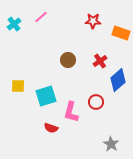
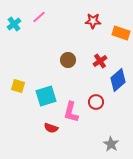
pink line: moved 2 px left
yellow square: rotated 16 degrees clockwise
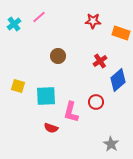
brown circle: moved 10 px left, 4 px up
cyan square: rotated 15 degrees clockwise
